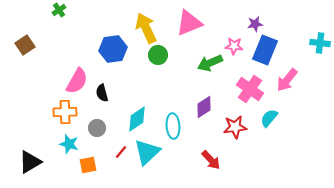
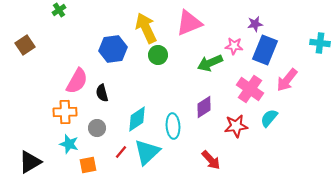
red star: moved 1 px right, 1 px up
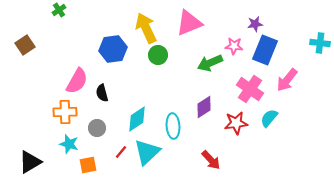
red star: moved 3 px up
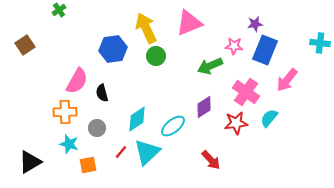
green circle: moved 2 px left, 1 px down
green arrow: moved 3 px down
pink cross: moved 4 px left, 3 px down
cyan ellipse: rotated 55 degrees clockwise
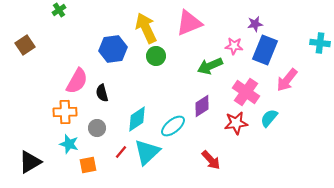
purple diamond: moved 2 px left, 1 px up
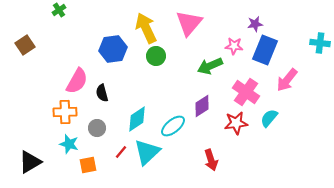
pink triangle: rotated 28 degrees counterclockwise
red arrow: rotated 25 degrees clockwise
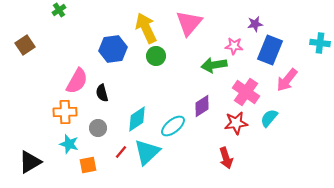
blue rectangle: moved 5 px right
green arrow: moved 4 px right, 1 px up; rotated 15 degrees clockwise
gray circle: moved 1 px right
red arrow: moved 15 px right, 2 px up
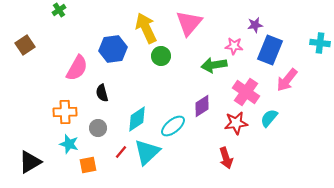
purple star: moved 1 px down
green circle: moved 5 px right
pink semicircle: moved 13 px up
